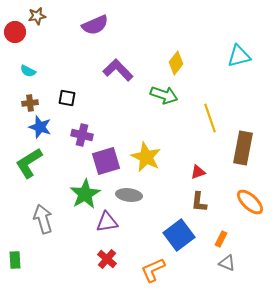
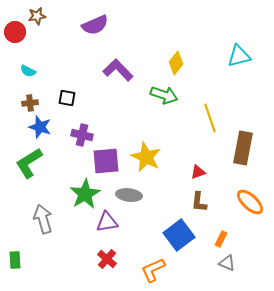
purple square: rotated 12 degrees clockwise
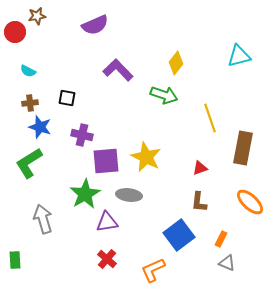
red triangle: moved 2 px right, 4 px up
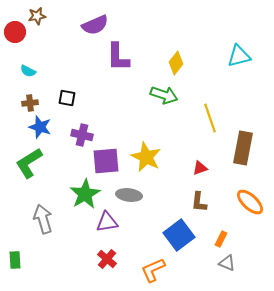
purple L-shape: moved 13 px up; rotated 136 degrees counterclockwise
